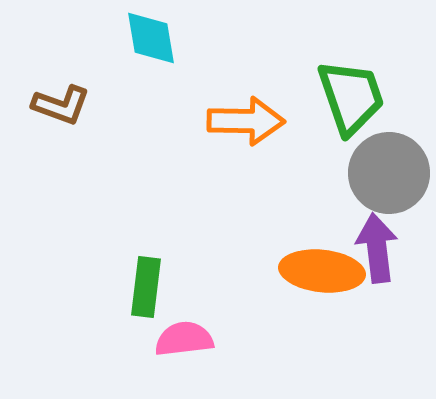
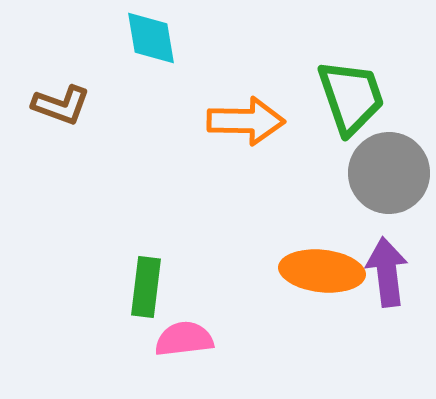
purple arrow: moved 10 px right, 24 px down
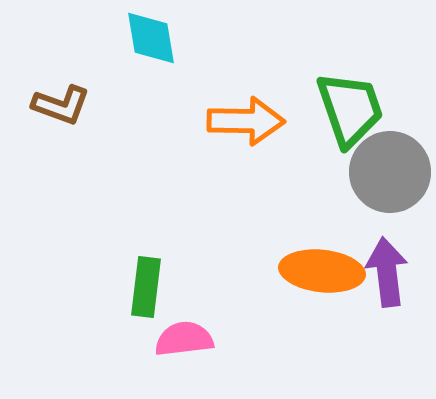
green trapezoid: moved 1 px left, 12 px down
gray circle: moved 1 px right, 1 px up
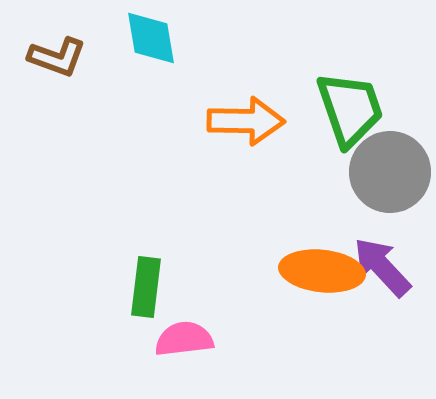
brown L-shape: moved 4 px left, 48 px up
purple arrow: moved 5 px left, 5 px up; rotated 36 degrees counterclockwise
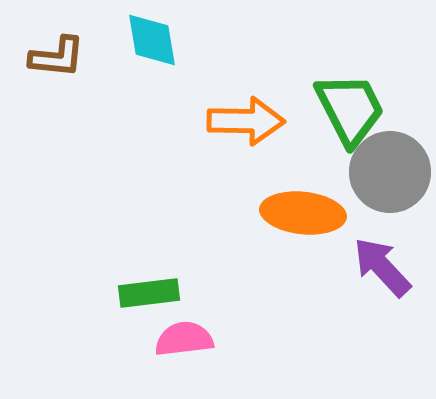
cyan diamond: moved 1 px right, 2 px down
brown L-shape: rotated 14 degrees counterclockwise
green trapezoid: rotated 8 degrees counterclockwise
orange ellipse: moved 19 px left, 58 px up
green rectangle: moved 3 px right, 6 px down; rotated 76 degrees clockwise
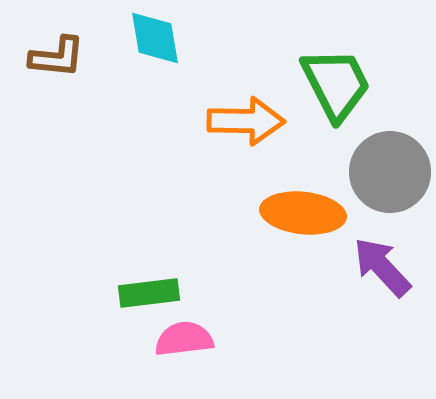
cyan diamond: moved 3 px right, 2 px up
green trapezoid: moved 14 px left, 25 px up
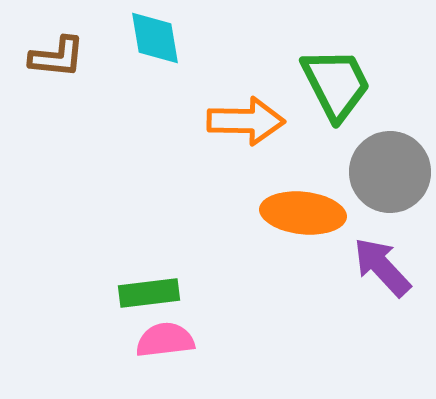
pink semicircle: moved 19 px left, 1 px down
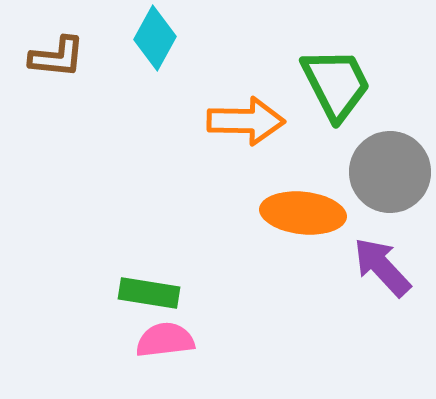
cyan diamond: rotated 38 degrees clockwise
green rectangle: rotated 16 degrees clockwise
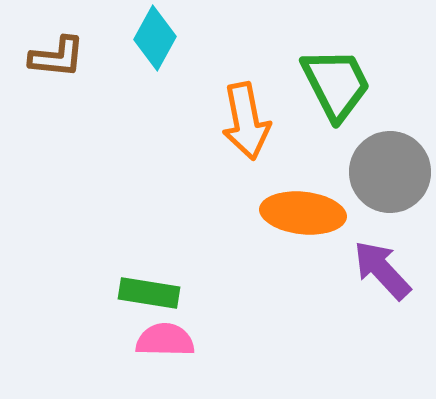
orange arrow: rotated 78 degrees clockwise
purple arrow: moved 3 px down
pink semicircle: rotated 8 degrees clockwise
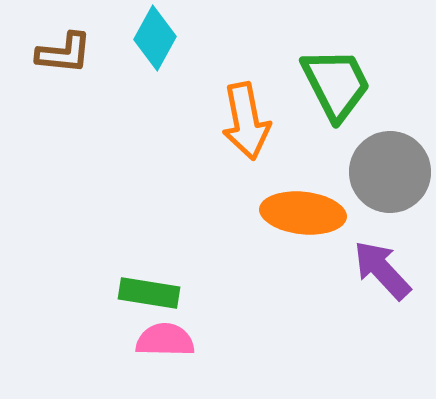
brown L-shape: moved 7 px right, 4 px up
